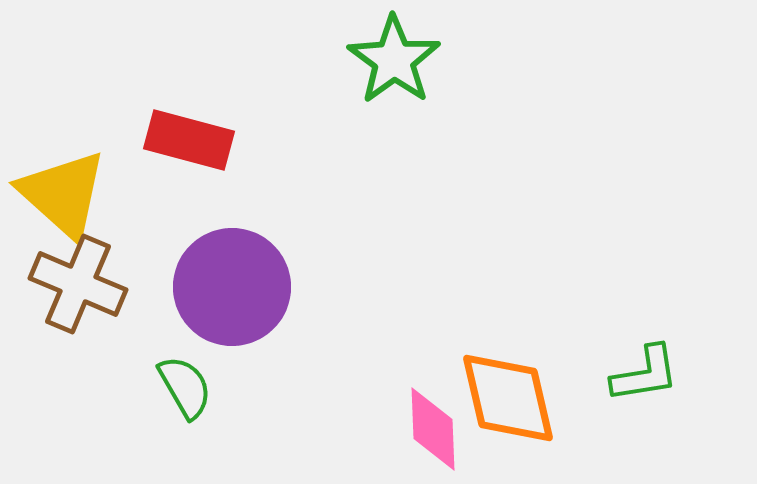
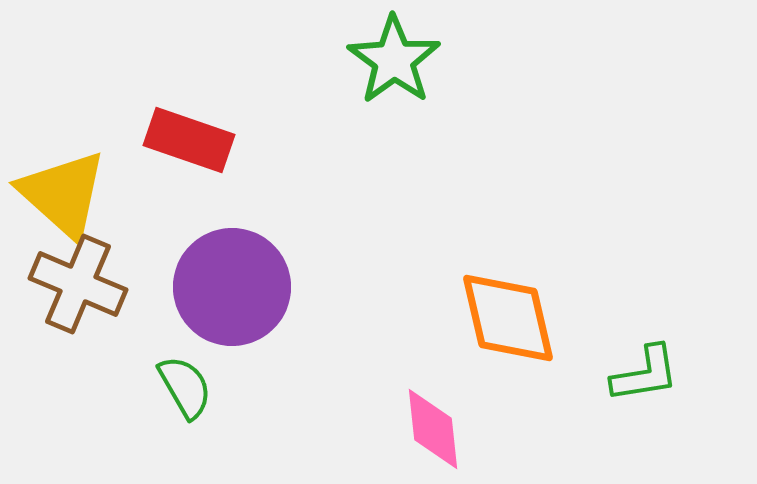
red rectangle: rotated 4 degrees clockwise
orange diamond: moved 80 px up
pink diamond: rotated 4 degrees counterclockwise
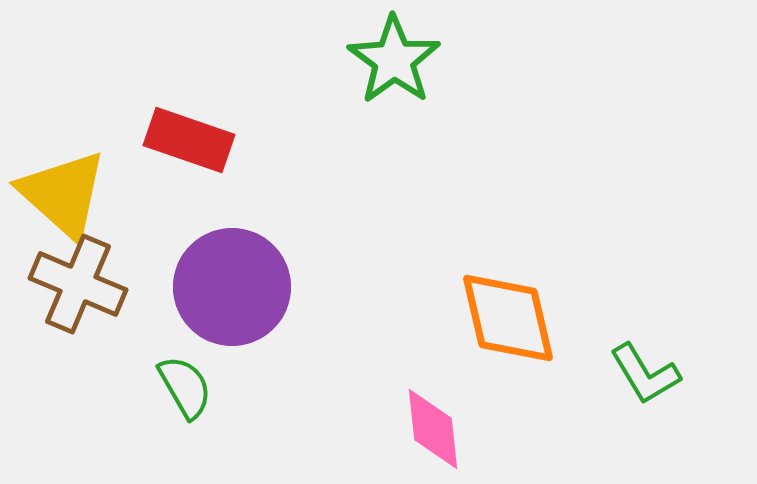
green L-shape: rotated 68 degrees clockwise
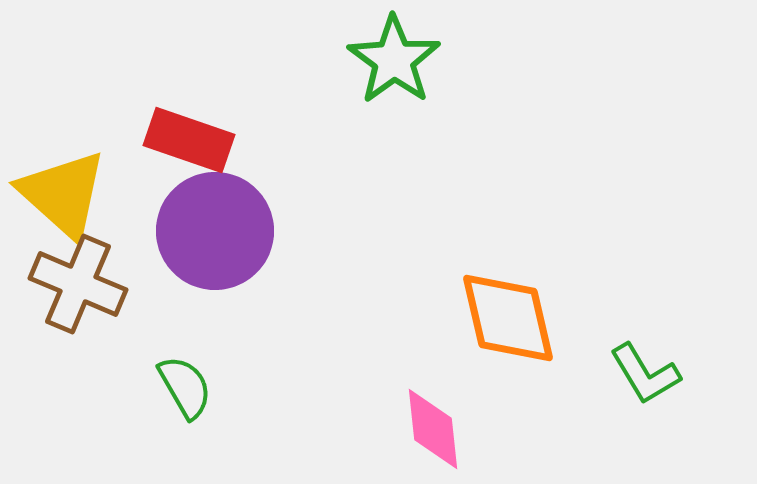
purple circle: moved 17 px left, 56 px up
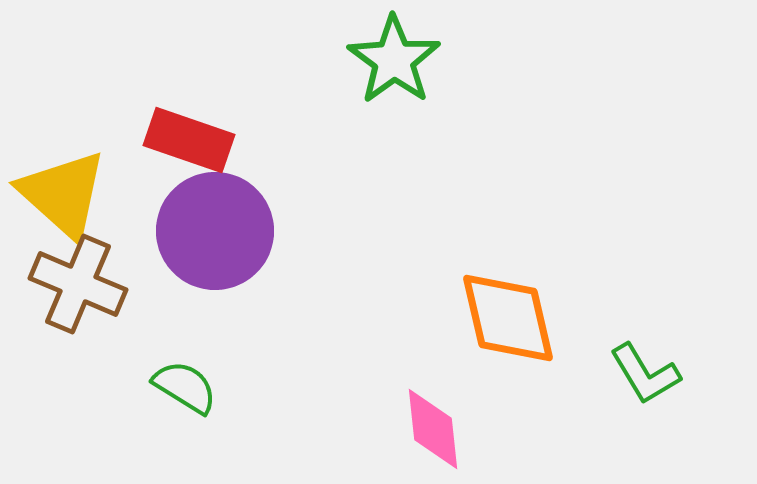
green semicircle: rotated 28 degrees counterclockwise
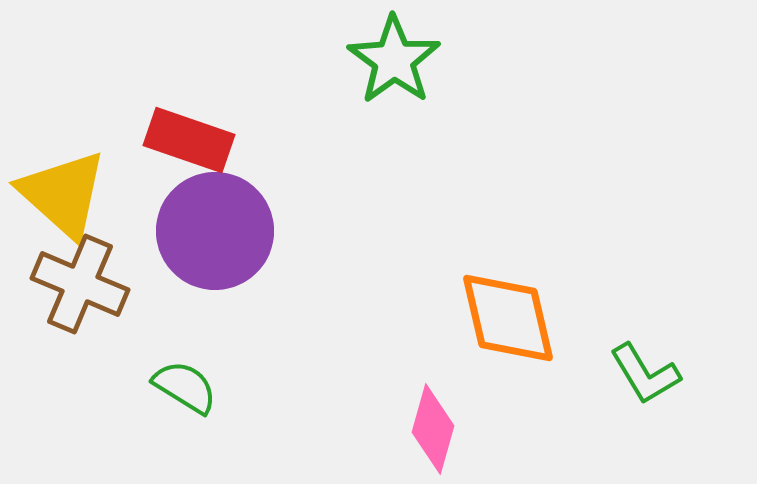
brown cross: moved 2 px right
pink diamond: rotated 22 degrees clockwise
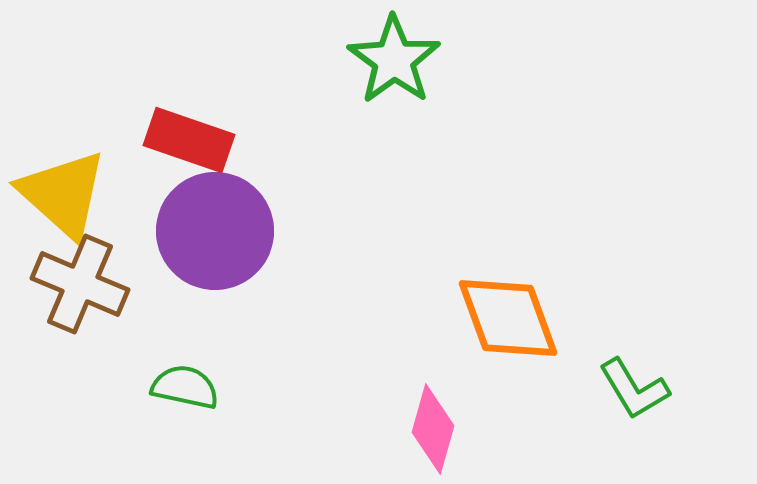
orange diamond: rotated 7 degrees counterclockwise
green L-shape: moved 11 px left, 15 px down
green semicircle: rotated 20 degrees counterclockwise
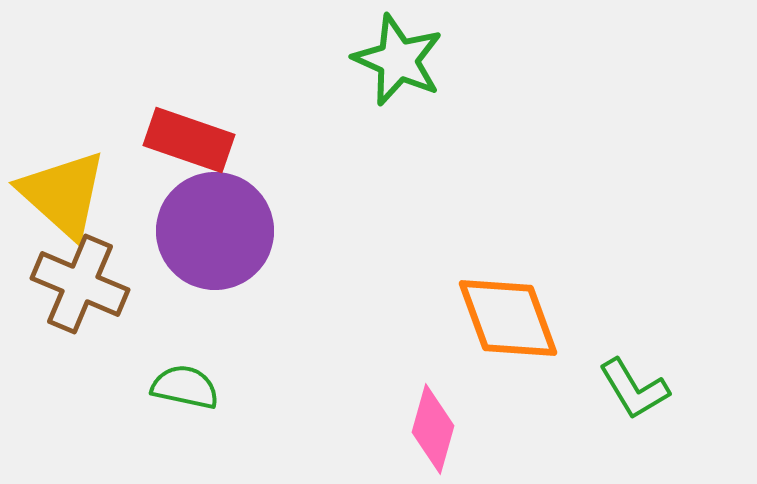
green star: moved 4 px right; rotated 12 degrees counterclockwise
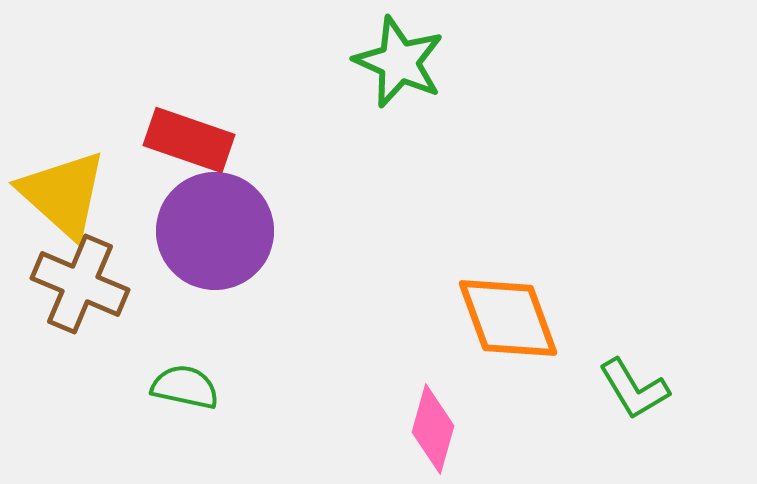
green star: moved 1 px right, 2 px down
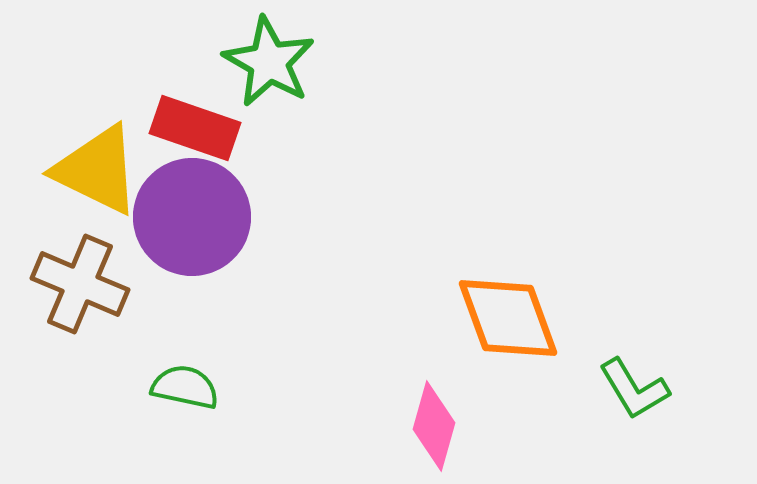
green star: moved 130 px left; rotated 6 degrees clockwise
red rectangle: moved 6 px right, 12 px up
yellow triangle: moved 34 px right, 24 px up; rotated 16 degrees counterclockwise
purple circle: moved 23 px left, 14 px up
pink diamond: moved 1 px right, 3 px up
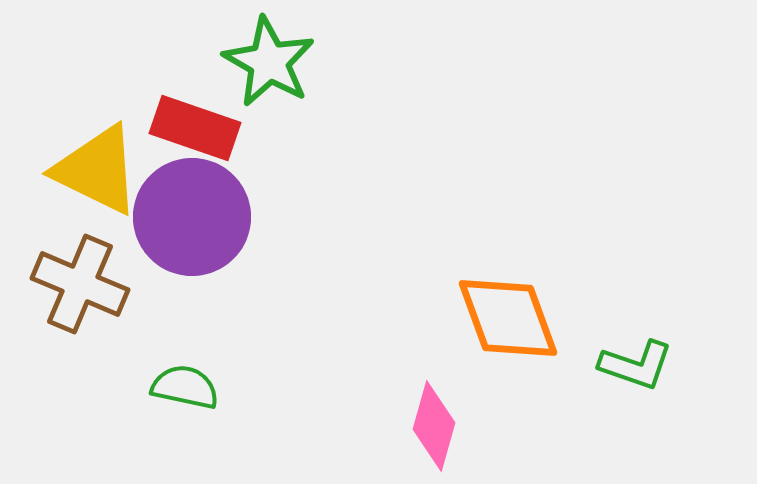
green L-shape: moved 2 px right, 24 px up; rotated 40 degrees counterclockwise
